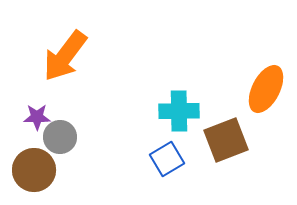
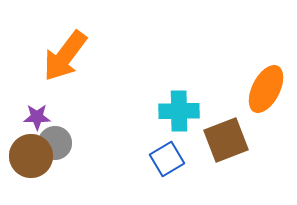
gray circle: moved 5 px left, 6 px down
brown circle: moved 3 px left, 14 px up
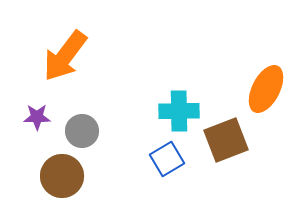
gray circle: moved 27 px right, 12 px up
brown circle: moved 31 px right, 20 px down
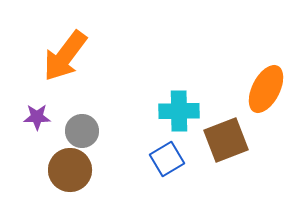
brown circle: moved 8 px right, 6 px up
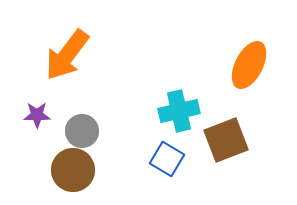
orange arrow: moved 2 px right, 1 px up
orange ellipse: moved 17 px left, 24 px up
cyan cross: rotated 12 degrees counterclockwise
purple star: moved 2 px up
blue square: rotated 28 degrees counterclockwise
brown circle: moved 3 px right
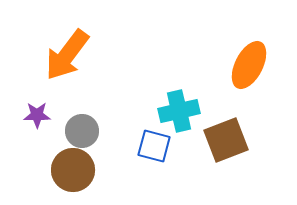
blue square: moved 13 px left, 13 px up; rotated 16 degrees counterclockwise
